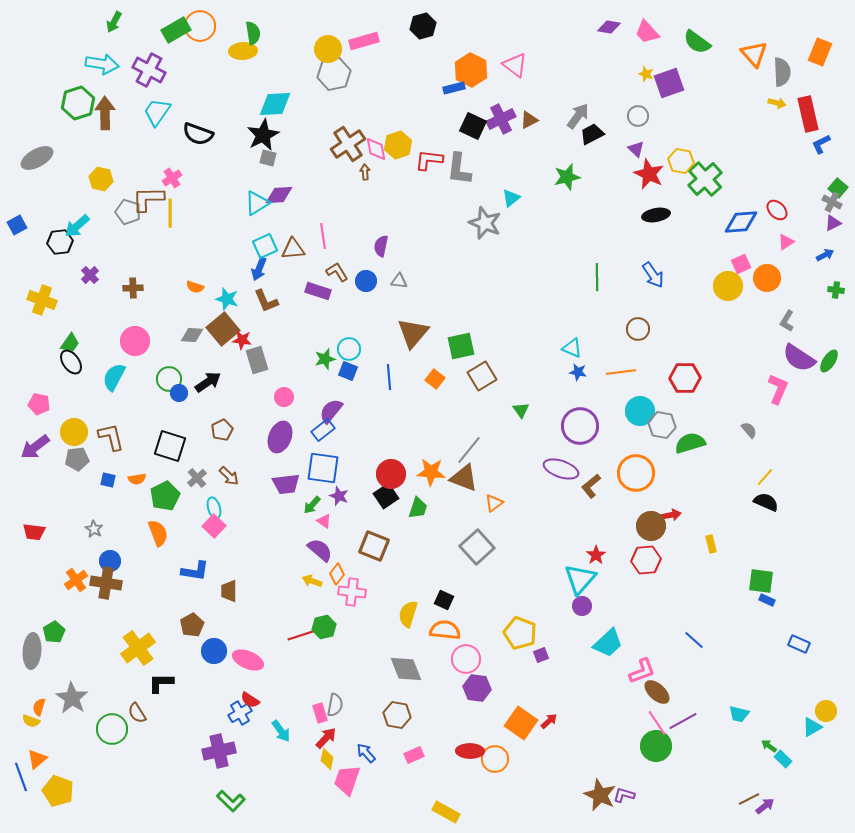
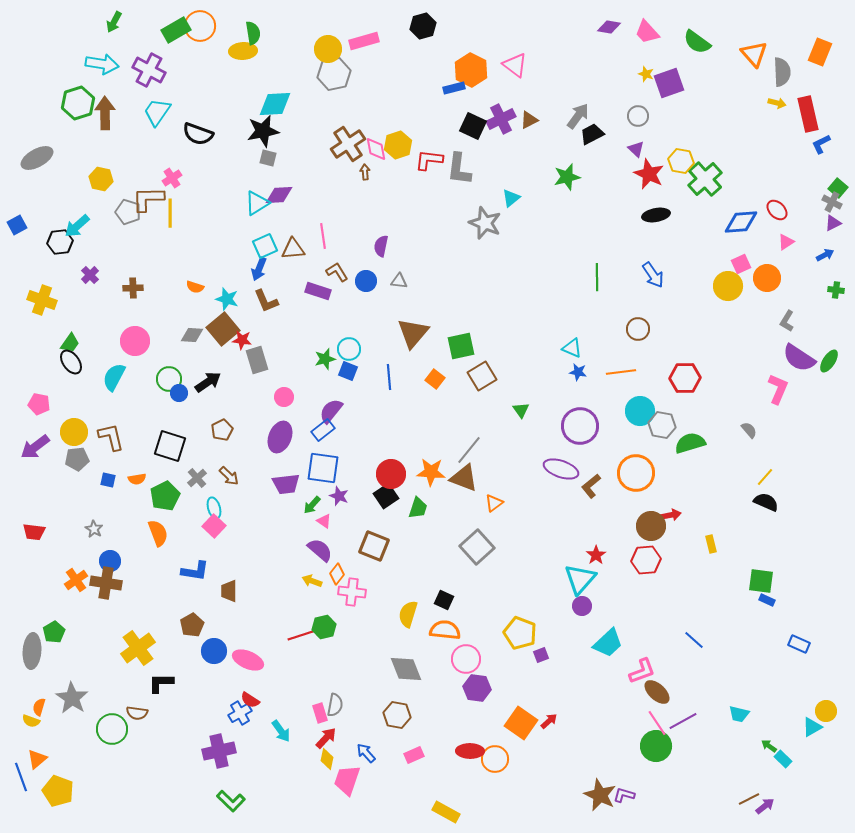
black star at (263, 135): moved 4 px up; rotated 16 degrees clockwise
brown semicircle at (137, 713): rotated 50 degrees counterclockwise
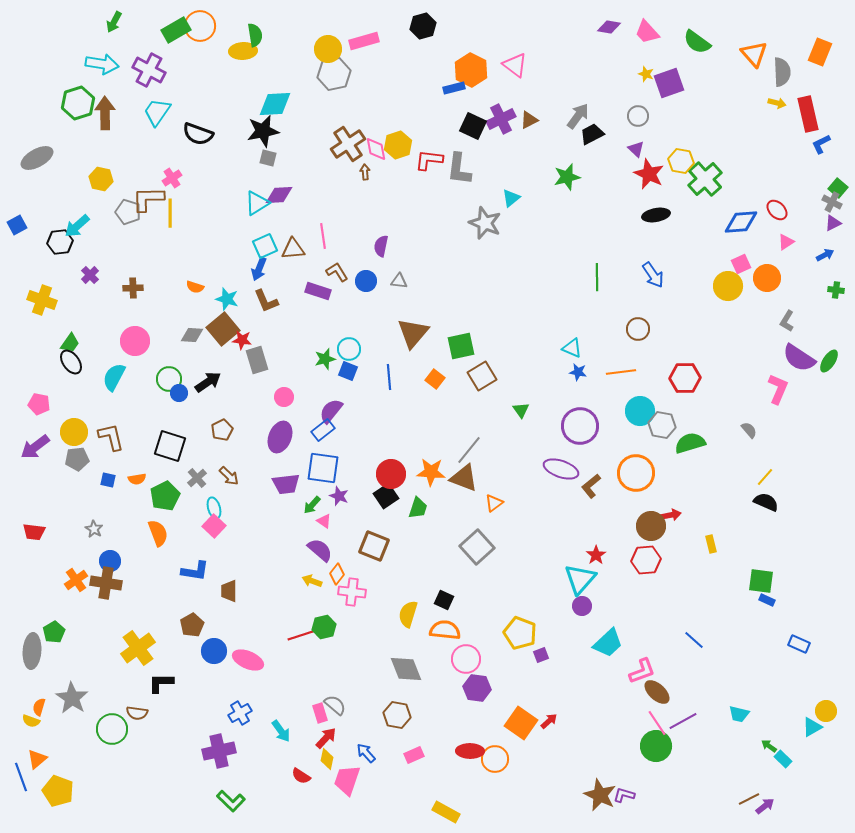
green semicircle at (253, 33): moved 2 px right, 2 px down
red semicircle at (250, 700): moved 51 px right, 76 px down
gray semicircle at (335, 705): rotated 60 degrees counterclockwise
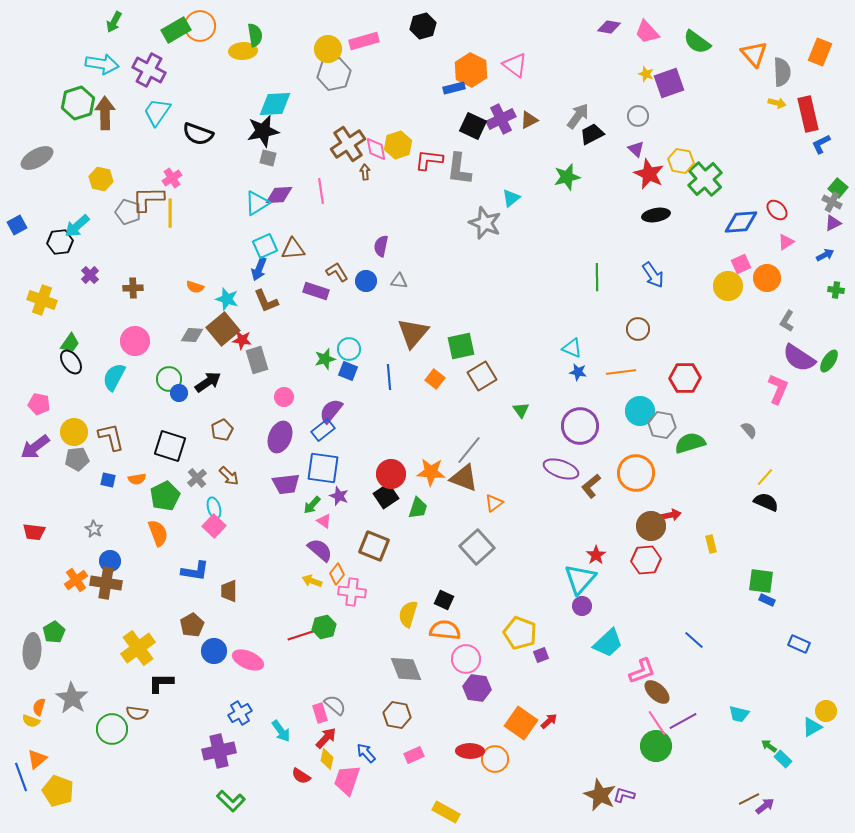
pink line at (323, 236): moved 2 px left, 45 px up
purple rectangle at (318, 291): moved 2 px left
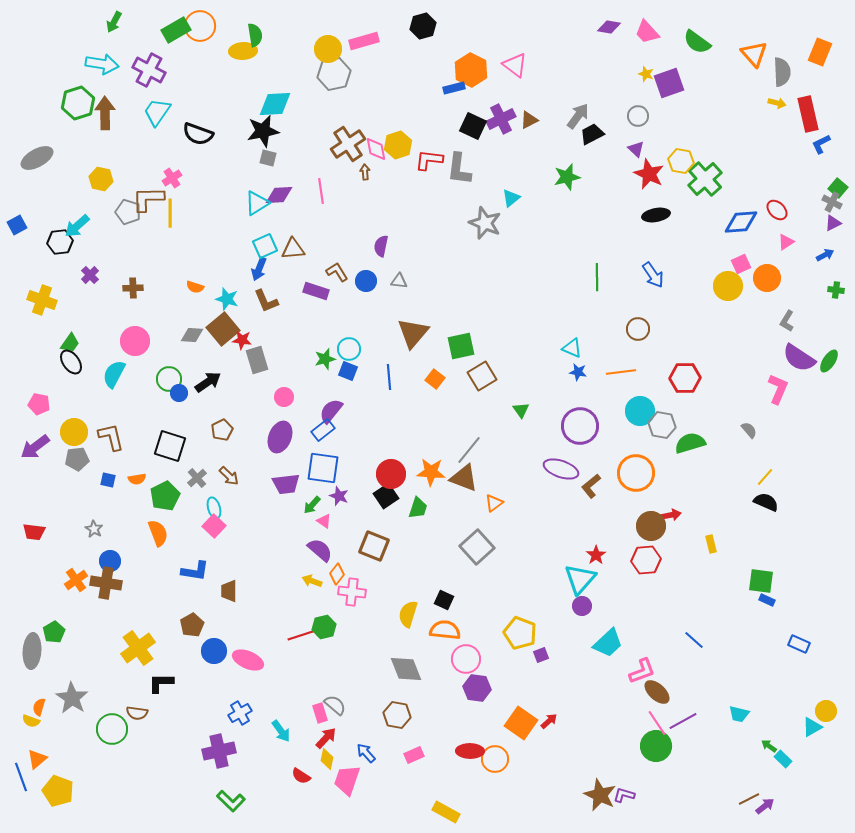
cyan semicircle at (114, 377): moved 3 px up
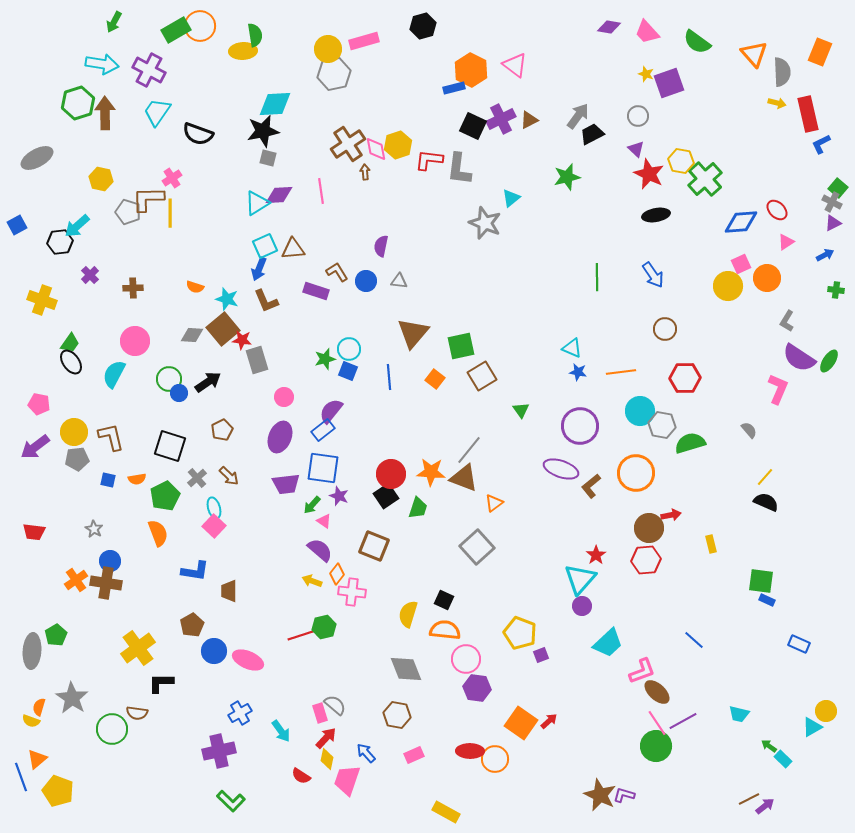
brown circle at (638, 329): moved 27 px right
brown circle at (651, 526): moved 2 px left, 2 px down
green pentagon at (54, 632): moved 2 px right, 3 px down
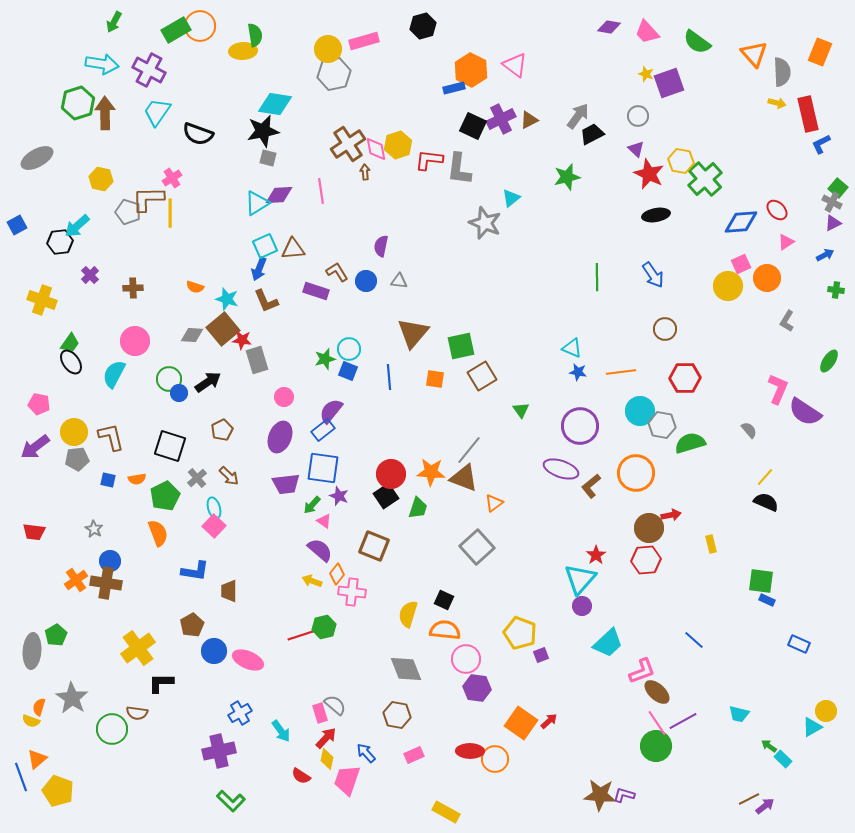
cyan diamond at (275, 104): rotated 12 degrees clockwise
purple semicircle at (799, 358): moved 6 px right, 54 px down
orange square at (435, 379): rotated 30 degrees counterclockwise
brown star at (600, 795): rotated 20 degrees counterclockwise
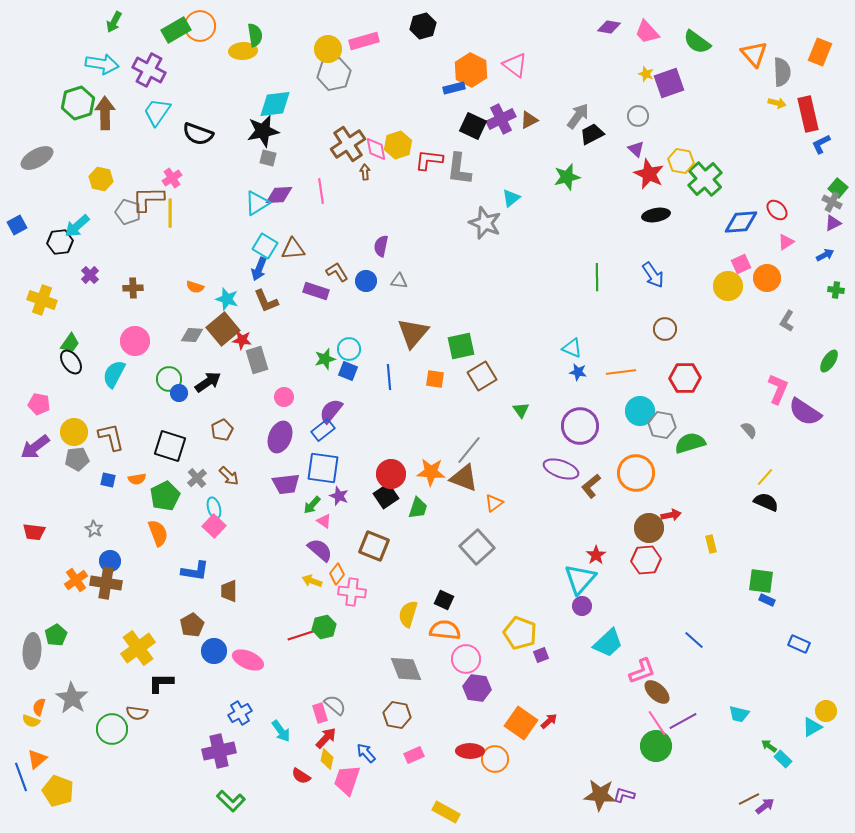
cyan diamond at (275, 104): rotated 16 degrees counterclockwise
cyan square at (265, 246): rotated 35 degrees counterclockwise
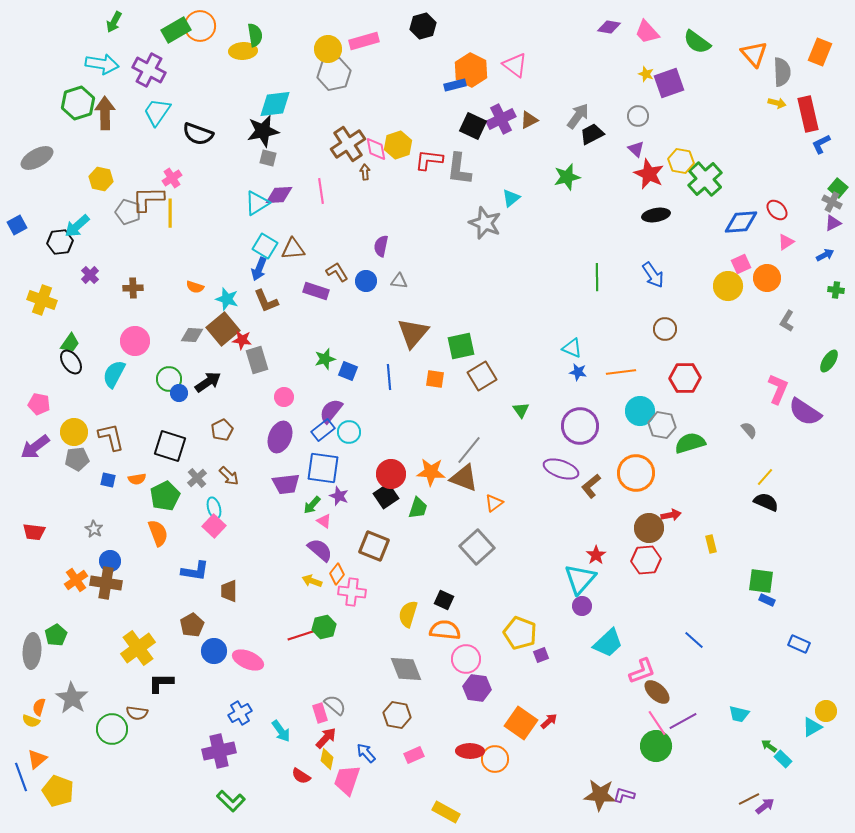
blue rectangle at (454, 88): moved 1 px right, 3 px up
cyan circle at (349, 349): moved 83 px down
